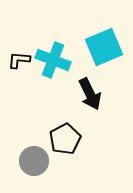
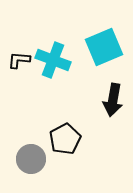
black arrow: moved 23 px right, 6 px down; rotated 36 degrees clockwise
gray circle: moved 3 px left, 2 px up
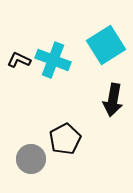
cyan square: moved 2 px right, 2 px up; rotated 9 degrees counterclockwise
black L-shape: rotated 20 degrees clockwise
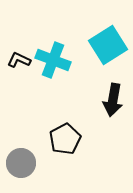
cyan square: moved 2 px right
gray circle: moved 10 px left, 4 px down
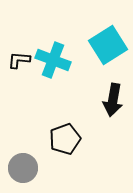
black L-shape: rotated 20 degrees counterclockwise
black pentagon: rotated 8 degrees clockwise
gray circle: moved 2 px right, 5 px down
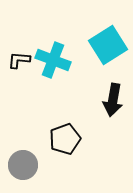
gray circle: moved 3 px up
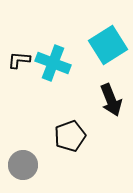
cyan cross: moved 3 px down
black arrow: moved 2 px left; rotated 32 degrees counterclockwise
black pentagon: moved 5 px right, 3 px up
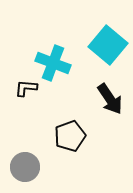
cyan square: rotated 18 degrees counterclockwise
black L-shape: moved 7 px right, 28 px down
black arrow: moved 1 px left, 1 px up; rotated 12 degrees counterclockwise
gray circle: moved 2 px right, 2 px down
